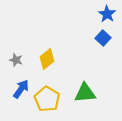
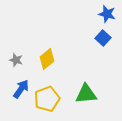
blue star: rotated 18 degrees counterclockwise
green triangle: moved 1 px right, 1 px down
yellow pentagon: rotated 20 degrees clockwise
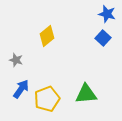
yellow diamond: moved 23 px up
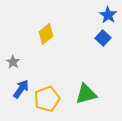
blue star: moved 1 px right, 1 px down; rotated 18 degrees clockwise
yellow diamond: moved 1 px left, 2 px up
gray star: moved 3 px left, 2 px down; rotated 16 degrees clockwise
green triangle: rotated 10 degrees counterclockwise
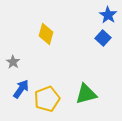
yellow diamond: rotated 35 degrees counterclockwise
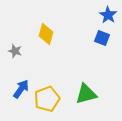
blue square: moved 1 px left; rotated 21 degrees counterclockwise
gray star: moved 2 px right, 11 px up; rotated 16 degrees counterclockwise
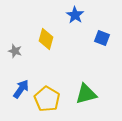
blue star: moved 33 px left
yellow diamond: moved 5 px down
yellow pentagon: rotated 20 degrees counterclockwise
